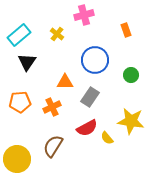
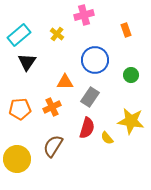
orange pentagon: moved 7 px down
red semicircle: rotated 45 degrees counterclockwise
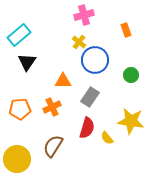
yellow cross: moved 22 px right, 8 px down
orange triangle: moved 2 px left, 1 px up
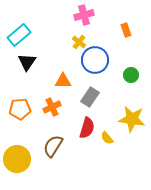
yellow star: moved 1 px right, 2 px up
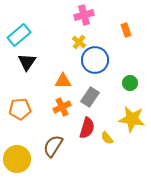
green circle: moved 1 px left, 8 px down
orange cross: moved 10 px right
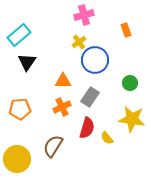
yellow cross: rotated 16 degrees clockwise
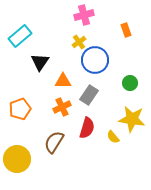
cyan rectangle: moved 1 px right, 1 px down
black triangle: moved 13 px right
gray rectangle: moved 1 px left, 2 px up
orange pentagon: rotated 15 degrees counterclockwise
yellow semicircle: moved 6 px right, 1 px up
brown semicircle: moved 1 px right, 4 px up
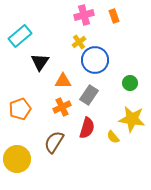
orange rectangle: moved 12 px left, 14 px up
